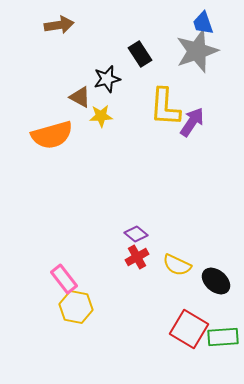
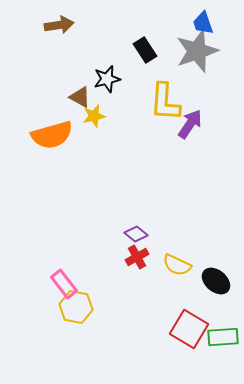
black rectangle: moved 5 px right, 4 px up
yellow L-shape: moved 5 px up
yellow star: moved 7 px left; rotated 10 degrees counterclockwise
purple arrow: moved 2 px left, 2 px down
pink rectangle: moved 5 px down
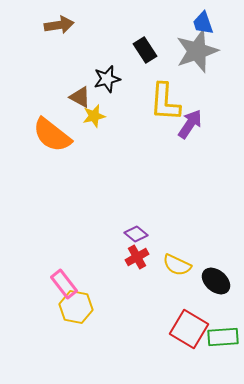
orange semicircle: rotated 54 degrees clockwise
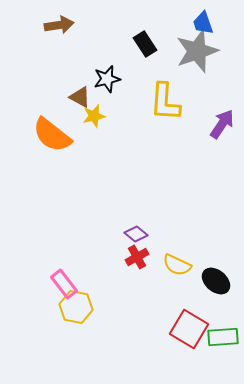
black rectangle: moved 6 px up
purple arrow: moved 32 px right
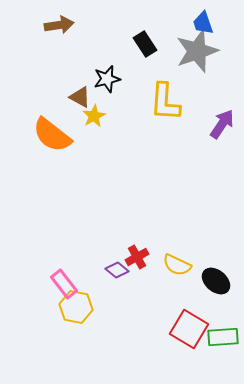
yellow star: rotated 15 degrees counterclockwise
purple diamond: moved 19 px left, 36 px down
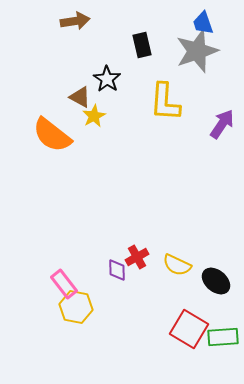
brown arrow: moved 16 px right, 4 px up
black rectangle: moved 3 px left, 1 px down; rotated 20 degrees clockwise
black star: rotated 24 degrees counterclockwise
purple diamond: rotated 50 degrees clockwise
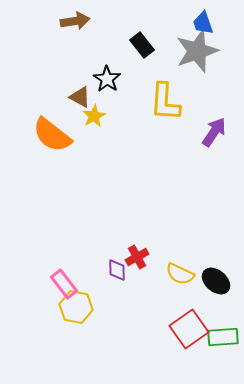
black rectangle: rotated 25 degrees counterclockwise
purple arrow: moved 8 px left, 8 px down
yellow semicircle: moved 3 px right, 9 px down
red square: rotated 24 degrees clockwise
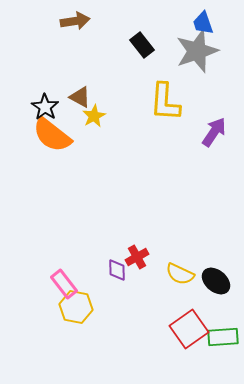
black star: moved 62 px left, 28 px down
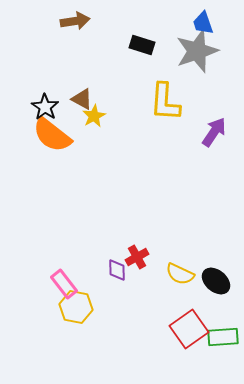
black rectangle: rotated 35 degrees counterclockwise
brown triangle: moved 2 px right, 2 px down
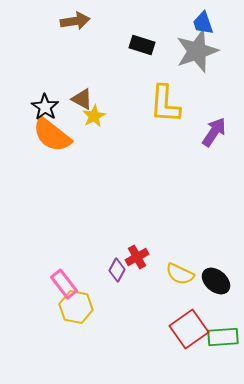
yellow L-shape: moved 2 px down
purple diamond: rotated 30 degrees clockwise
